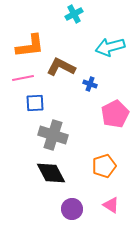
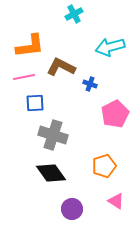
pink line: moved 1 px right, 1 px up
black diamond: rotated 8 degrees counterclockwise
pink triangle: moved 5 px right, 4 px up
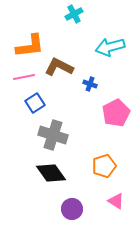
brown L-shape: moved 2 px left
blue square: rotated 30 degrees counterclockwise
pink pentagon: moved 1 px right, 1 px up
